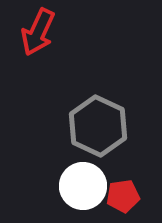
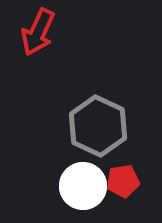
red pentagon: moved 15 px up
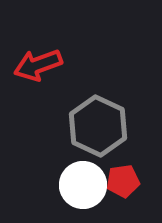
red arrow: moved 33 px down; rotated 45 degrees clockwise
white circle: moved 1 px up
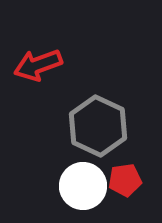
red pentagon: moved 2 px right, 1 px up
white circle: moved 1 px down
